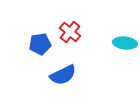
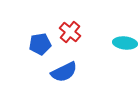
blue semicircle: moved 1 px right, 3 px up
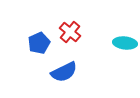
blue pentagon: moved 1 px left, 1 px up; rotated 15 degrees counterclockwise
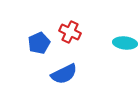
red cross: rotated 15 degrees counterclockwise
blue semicircle: moved 2 px down
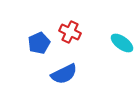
cyan ellipse: moved 3 px left; rotated 30 degrees clockwise
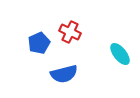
cyan ellipse: moved 2 px left, 11 px down; rotated 15 degrees clockwise
blue semicircle: rotated 12 degrees clockwise
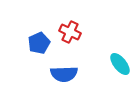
cyan ellipse: moved 10 px down
blue semicircle: rotated 12 degrees clockwise
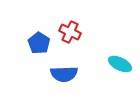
blue pentagon: rotated 15 degrees counterclockwise
cyan ellipse: rotated 25 degrees counterclockwise
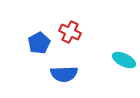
blue pentagon: rotated 10 degrees clockwise
cyan ellipse: moved 4 px right, 4 px up
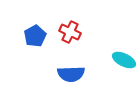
blue pentagon: moved 4 px left, 7 px up
blue semicircle: moved 7 px right
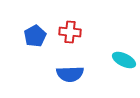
red cross: rotated 20 degrees counterclockwise
blue semicircle: moved 1 px left
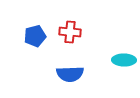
blue pentagon: rotated 15 degrees clockwise
cyan ellipse: rotated 25 degrees counterclockwise
